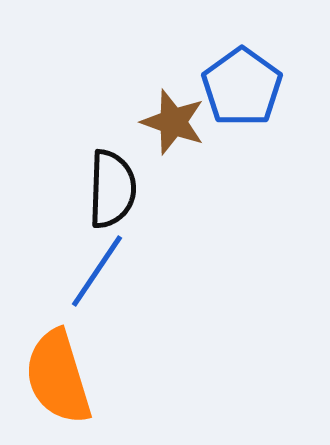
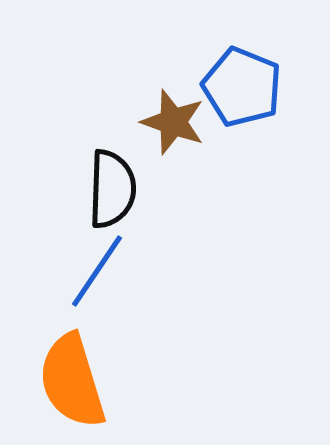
blue pentagon: rotated 14 degrees counterclockwise
orange semicircle: moved 14 px right, 4 px down
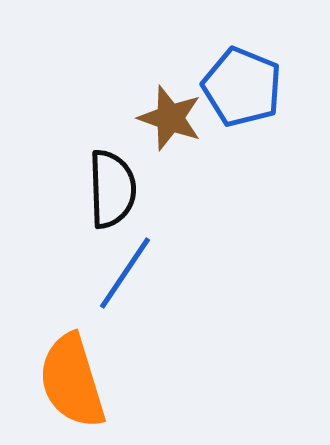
brown star: moved 3 px left, 4 px up
black semicircle: rotated 4 degrees counterclockwise
blue line: moved 28 px right, 2 px down
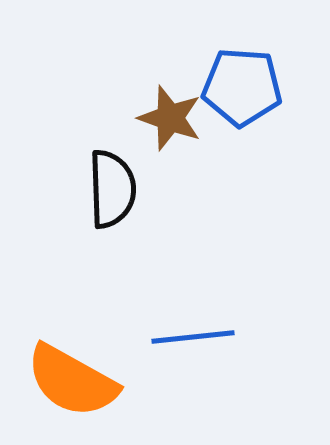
blue pentagon: rotated 18 degrees counterclockwise
blue line: moved 68 px right, 64 px down; rotated 50 degrees clockwise
orange semicircle: rotated 44 degrees counterclockwise
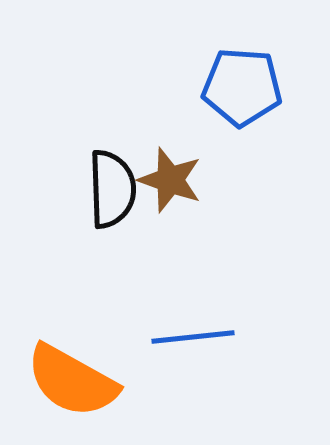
brown star: moved 62 px down
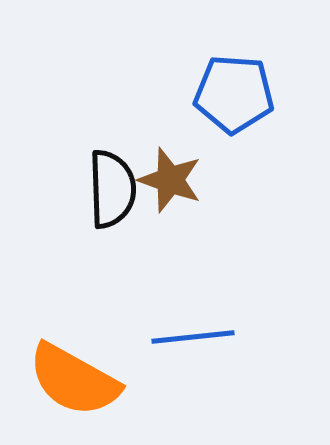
blue pentagon: moved 8 px left, 7 px down
orange semicircle: moved 2 px right, 1 px up
